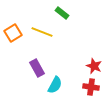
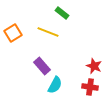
yellow line: moved 6 px right
purple rectangle: moved 5 px right, 2 px up; rotated 12 degrees counterclockwise
red cross: moved 1 px left
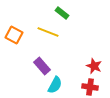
orange square: moved 1 px right, 2 px down; rotated 30 degrees counterclockwise
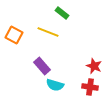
cyan semicircle: rotated 78 degrees clockwise
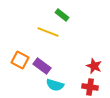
green rectangle: moved 2 px down
orange square: moved 6 px right, 25 px down
purple rectangle: rotated 12 degrees counterclockwise
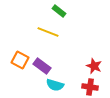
green rectangle: moved 3 px left, 4 px up
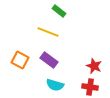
purple rectangle: moved 7 px right, 6 px up
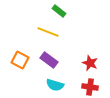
red star: moved 4 px left, 3 px up
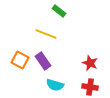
yellow line: moved 2 px left, 2 px down
purple rectangle: moved 6 px left, 1 px down; rotated 18 degrees clockwise
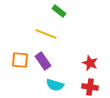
orange square: rotated 24 degrees counterclockwise
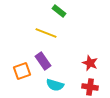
yellow line: moved 1 px up
orange square: moved 2 px right, 11 px down; rotated 24 degrees counterclockwise
